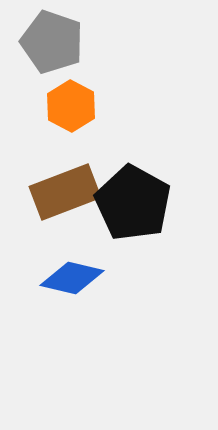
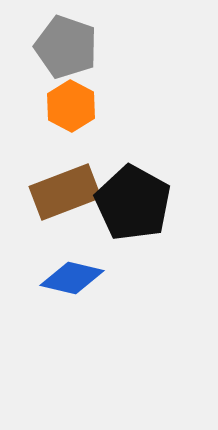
gray pentagon: moved 14 px right, 5 px down
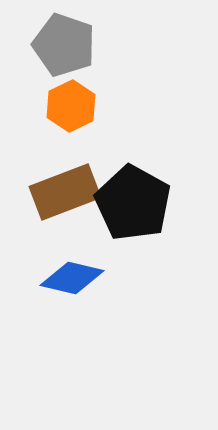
gray pentagon: moved 2 px left, 2 px up
orange hexagon: rotated 6 degrees clockwise
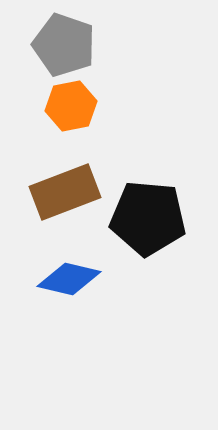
orange hexagon: rotated 15 degrees clockwise
black pentagon: moved 15 px right, 15 px down; rotated 24 degrees counterclockwise
blue diamond: moved 3 px left, 1 px down
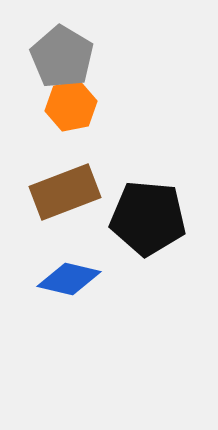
gray pentagon: moved 2 px left, 12 px down; rotated 12 degrees clockwise
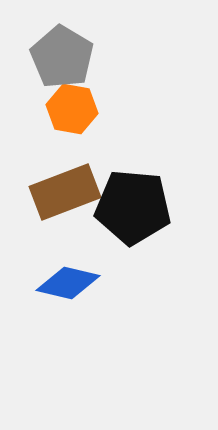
orange hexagon: moved 1 px right, 3 px down; rotated 21 degrees clockwise
black pentagon: moved 15 px left, 11 px up
blue diamond: moved 1 px left, 4 px down
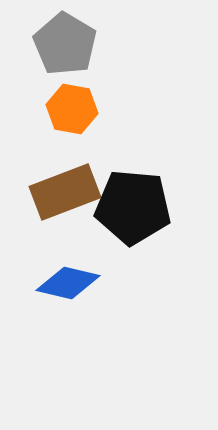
gray pentagon: moved 3 px right, 13 px up
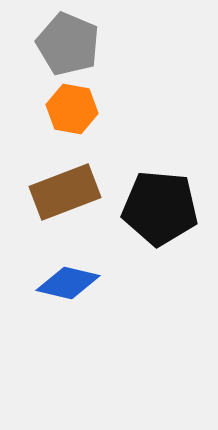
gray pentagon: moved 3 px right; rotated 8 degrees counterclockwise
black pentagon: moved 27 px right, 1 px down
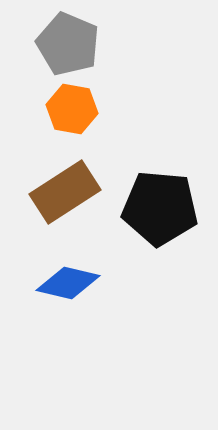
brown rectangle: rotated 12 degrees counterclockwise
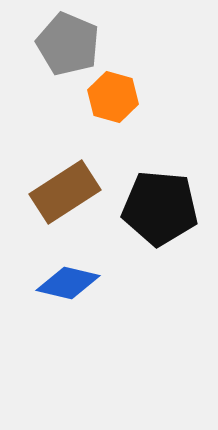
orange hexagon: moved 41 px right, 12 px up; rotated 6 degrees clockwise
